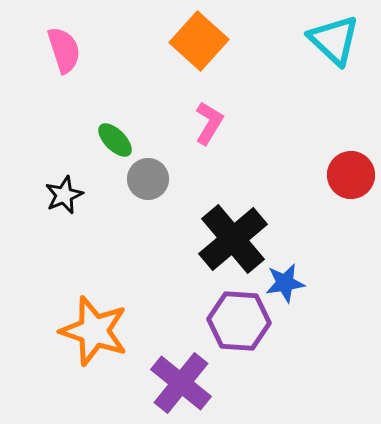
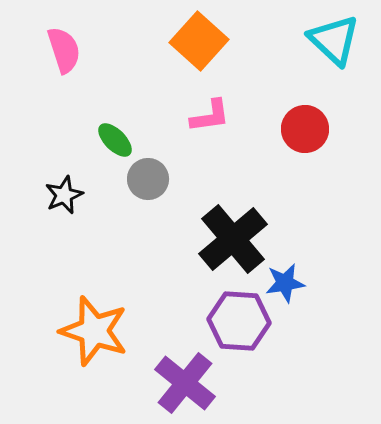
pink L-shape: moved 1 px right, 7 px up; rotated 51 degrees clockwise
red circle: moved 46 px left, 46 px up
purple cross: moved 4 px right
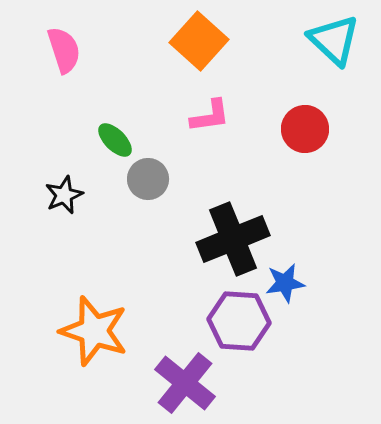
black cross: rotated 18 degrees clockwise
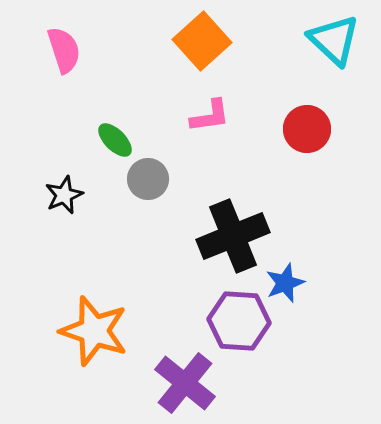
orange square: moved 3 px right; rotated 6 degrees clockwise
red circle: moved 2 px right
black cross: moved 3 px up
blue star: rotated 12 degrees counterclockwise
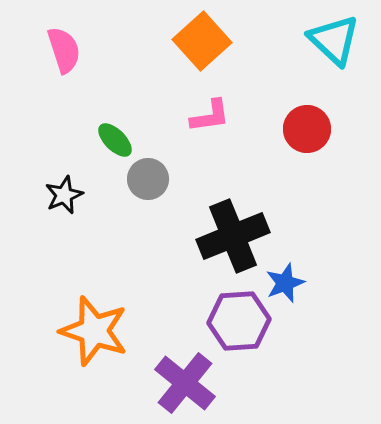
purple hexagon: rotated 8 degrees counterclockwise
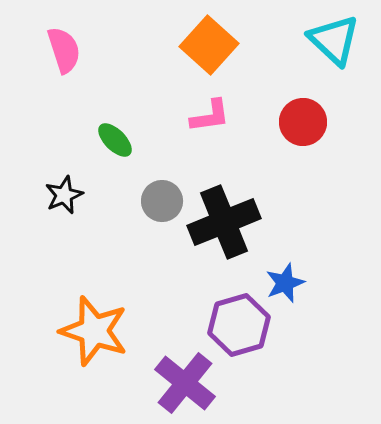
orange square: moved 7 px right, 4 px down; rotated 6 degrees counterclockwise
red circle: moved 4 px left, 7 px up
gray circle: moved 14 px right, 22 px down
black cross: moved 9 px left, 14 px up
purple hexagon: moved 4 px down; rotated 12 degrees counterclockwise
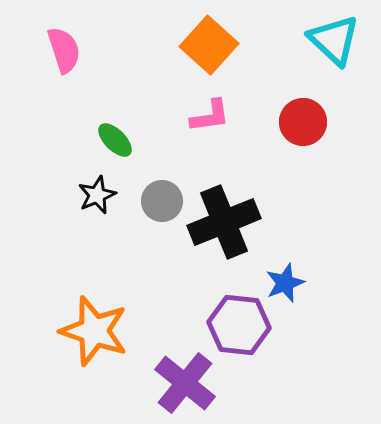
black star: moved 33 px right
purple hexagon: rotated 22 degrees clockwise
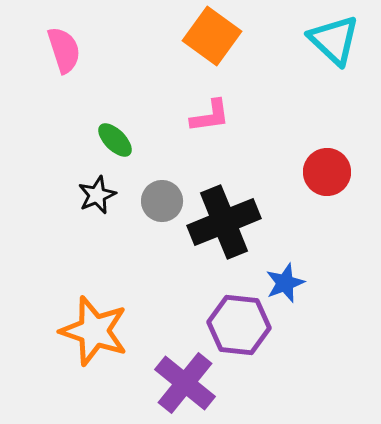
orange square: moved 3 px right, 9 px up; rotated 6 degrees counterclockwise
red circle: moved 24 px right, 50 px down
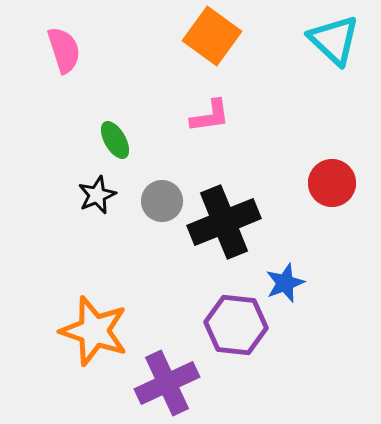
green ellipse: rotated 15 degrees clockwise
red circle: moved 5 px right, 11 px down
purple hexagon: moved 3 px left
purple cross: moved 18 px left; rotated 26 degrees clockwise
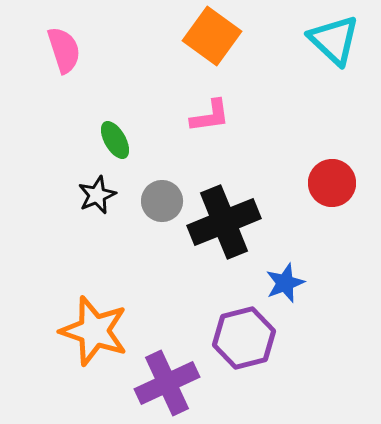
purple hexagon: moved 8 px right, 13 px down; rotated 20 degrees counterclockwise
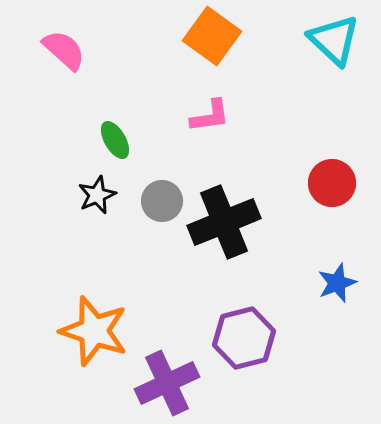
pink semicircle: rotated 30 degrees counterclockwise
blue star: moved 52 px right
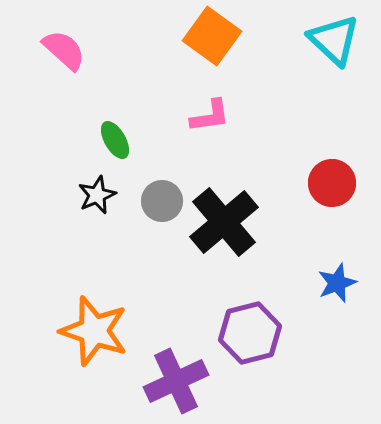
black cross: rotated 18 degrees counterclockwise
purple hexagon: moved 6 px right, 5 px up
purple cross: moved 9 px right, 2 px up
